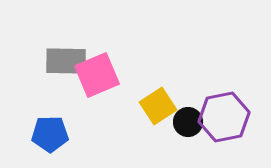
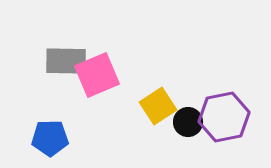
blue pentagon: moved 4 px down
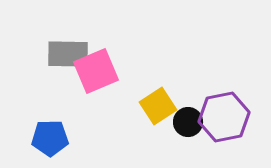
gray rectangle: moved 2 px right, 7 px up
pink square: moved 1 px left, 4 px up
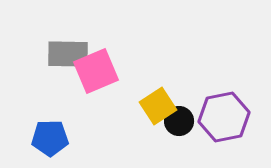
black circle: moved 9 px left, 1 px up
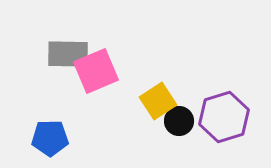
yellow square: moved 5 px up
purple hexagon: rotated 6 degrees counterclockwise
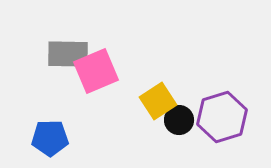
purple hexagon: moved 2 px left
black circle: moved 1 px up
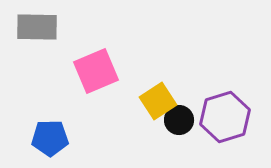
gray rectangle: moved 31 px left, 27 px up
purple hexagon: moved 3 px right
